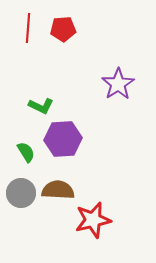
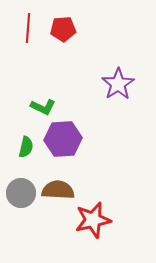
green L-shape: moved 2 px right, 1 px down
green semicircle: moved 5 px up; rotated 45 degrees clockwise
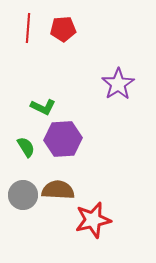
green semicircle: rotated 45 degrees counterclockwise
gray circle: moved 2 px right, 2 px down
